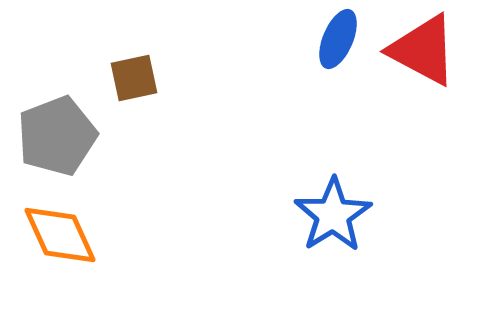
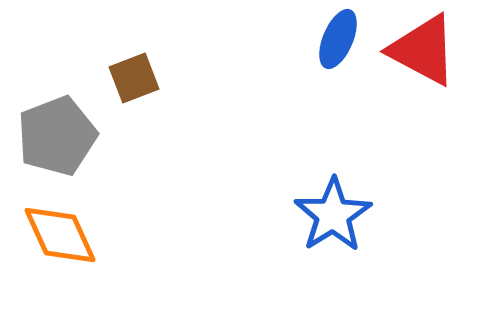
brown square: rotated 9 degrees counterclockwise
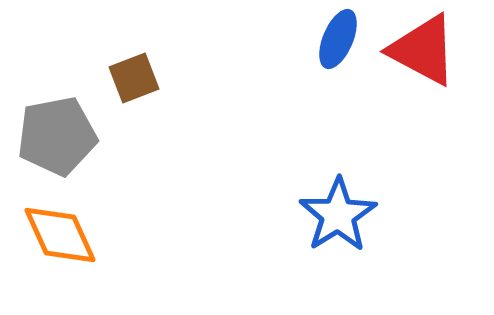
gray pentagon: rotated 10 degrees clockwise
blue star: moved 5 px right
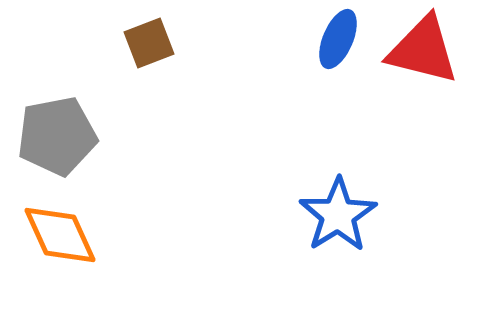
red triangle: rotated 14 degrees counterclockwise
brown square: moved 15 px right, 35 px up
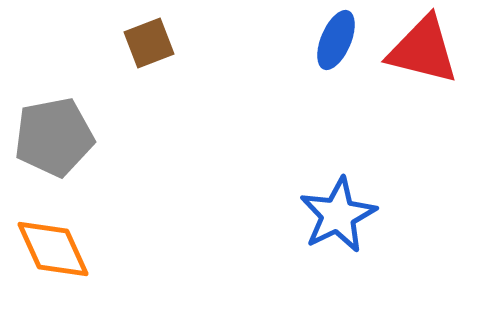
blue ellipse: moved 2 px left, 1 px down
gray pentagon: moved 3 px left, 1 px down
blue star: rotated 6 degrees clockwise
orange diamond: moved 7 px left, 14 px down
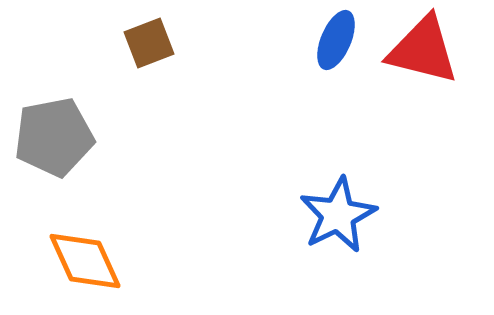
orange diamond: moved 32 px right, 12 px down
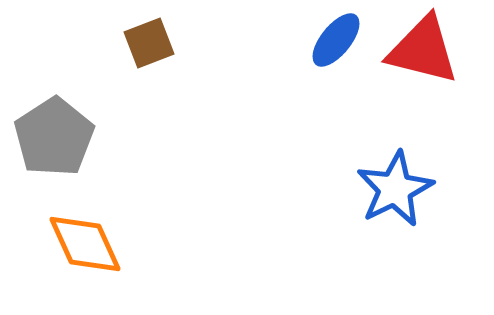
blue ellipse: rotated 16 degrees clockwise
gray pentagon: rotated 22 degrees counterclockwise
blue star: moved 57 px right, 26 px up
orange diamond: moved 17 px up
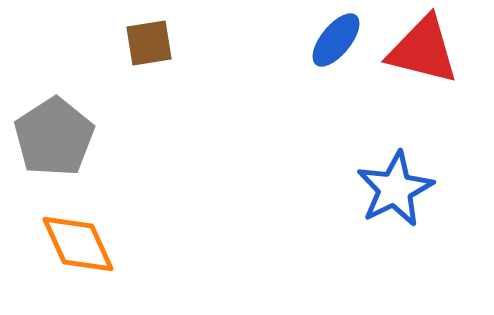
brown square: rotated 12 degrees clockwise
orange diamond: moved 7 px left
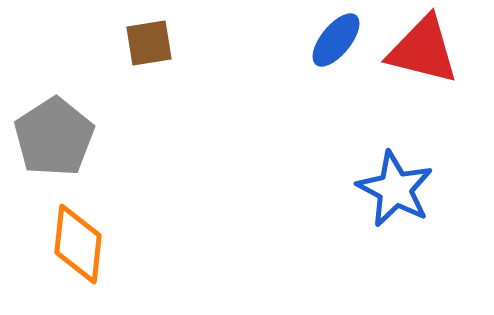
blue star: rotated 18 degrees counterclockwise
orange diamond: rotated 30 degrees clockwise
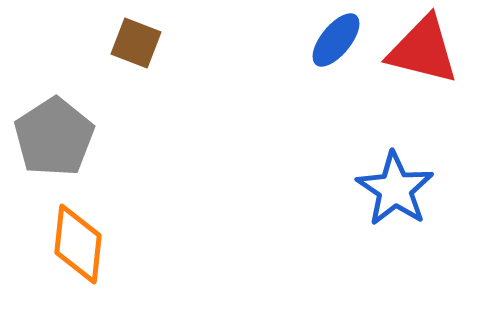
brown square: moved 13 px left; rotated 30 degrees clockwise
blue star: rotated 6 degrees clockwise
